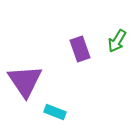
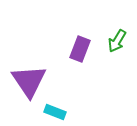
purple rectangle: rotated 40 degrees clockwise
purple triangle: moved 4 px right
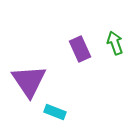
green arrow: moved 2 px left, 2 px down; rotated 130 degrees clockwise
purple rectangle: rotated 45 degrees counterclockwise
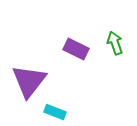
purple rectangle: moved 4 px left; rotated 40 degrees counterclockwise
purple triangle: rotated 12 degrees clockwise
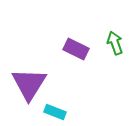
purple triangle: moved 3 px down; rotated 6 degrees counterclockwise
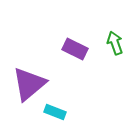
purple rectangle: moved 1 px left
purple triangle: rotated 18 degrees clockwise
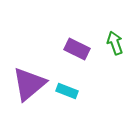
purple rectangle: moved 2 px right
cyan rectangle: moved 12 px right, 21 px up
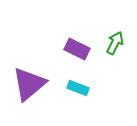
green arrow: rotated 45 degrees clockwise
cyan rectangle: moved 11 px right, 3 px up
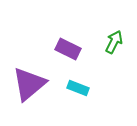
green arrow: moved 1 px left, 1 px up
purple rectangle: moved 9 px left
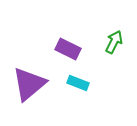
cyan rectangle: moved 5 px up
